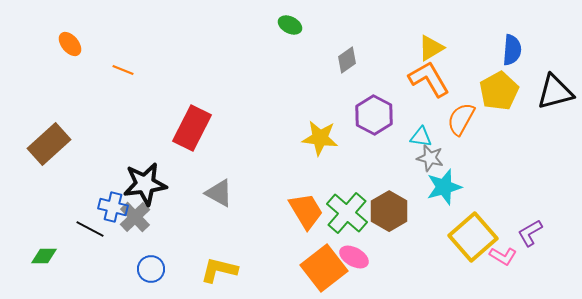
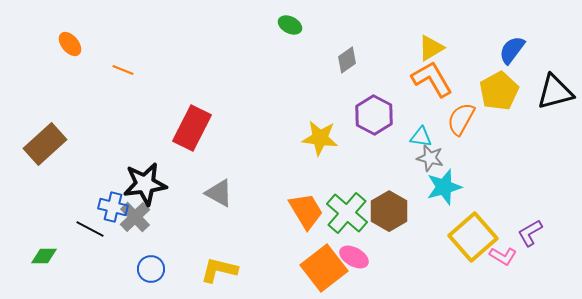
blue semicircle: rotated 148 degrees counterclockwise
orange L-shape: moved 3 px right
brown rectangle: moved 4 px left
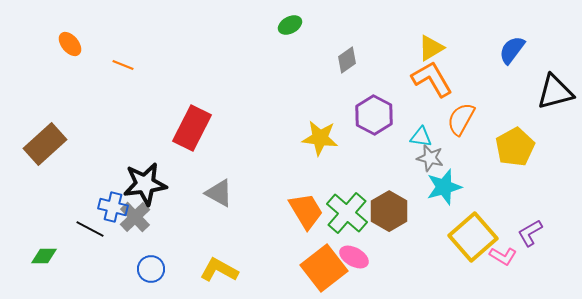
green ellipse: rotated 55 degrees counterclockwise
orange line: moved 5 px up
yellow pentagon: moved 16 px right, 56 px down
yellow L-shape: rotated 15 degrees clockwise
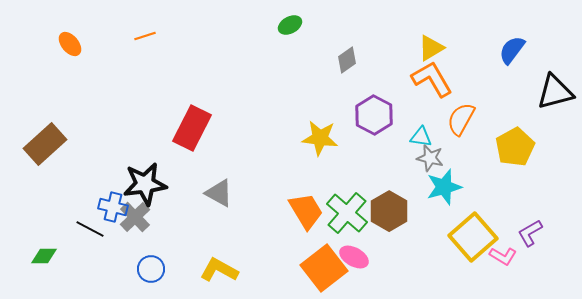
orange line: moved 22 px right, 29 px up; rotated 40 degrees counterclockwise
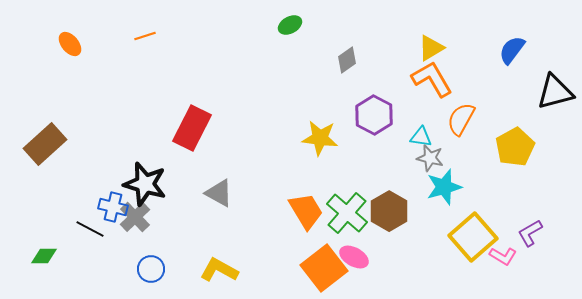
black star: rotated 24 degrees clockwise
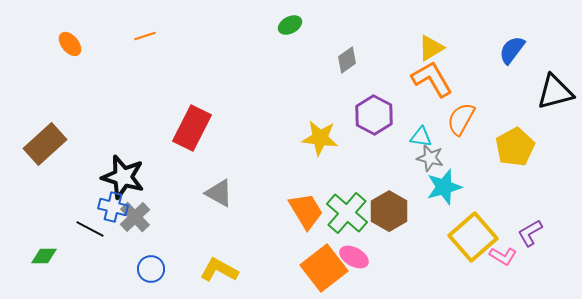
black star: moved 22 px left, 7 px up
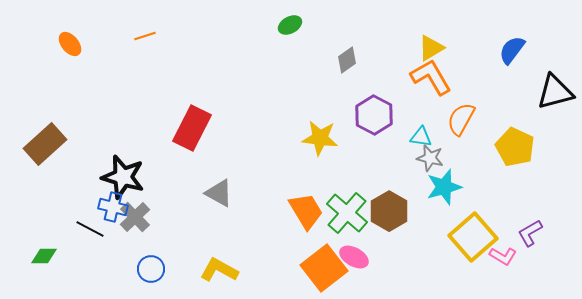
orange L-shape: moved 1 px left, 2 px up
yellow pentagon: rotated 18 degrees counterclockwise
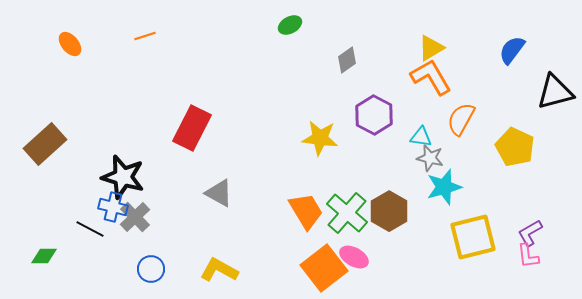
yellow square: rotated 27 degrees clockwise
pink L-shape: moved 25 px right; rotated 52 degrees clockwise
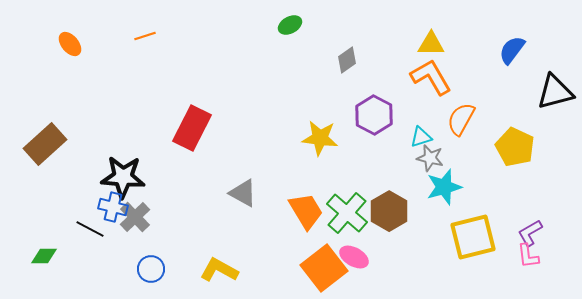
yellow triangle: moved 4 px up; rotated 32 degrees clockwise
cyan triangle: rotated 25 degrees counterclockwise
black star: rotated 12 degrees counterclockwise
gray triangle: moved 24 px right
